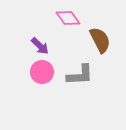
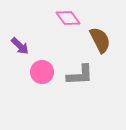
purple arrow: moved 20 px left
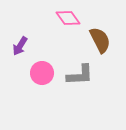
purple arrow: rotated 78 degrees clockwise
pink circle: moved 1 px down
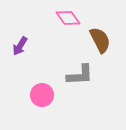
pink circle: moved 22 px down
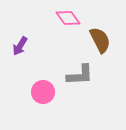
pink circle: moved 1 px right, 3 px up
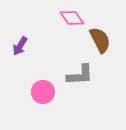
pink diamond: moved 4 px right
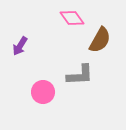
brown semicircle: rotated 56 degrees clockwise
